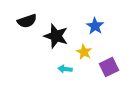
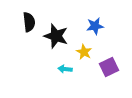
black semicircle: moved 2 px right, 1 px down; rotated 78 degrees counterclockwise
blue star: rotated 30 degrees clockwise
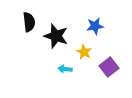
purple square: rotated 12 degrees counterclockwise
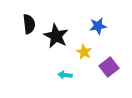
black semicircle: moved 2 px down
blue star: moved 3 px right
black star: rotated 10 degrees clockwise
cyan arrow: moved 6 px down
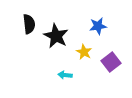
purple square: moved 2 px right, 5 px up
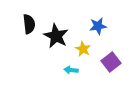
yellow star: moved 1 px left, 3 px up
cyan arrow: moved 6 px right, 5 px up
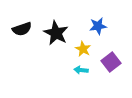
black semicircle: moved 7 px left, 5 px down; rotated 78 degrees clockwise
black star: moved 3 px up
cyan arrow: moved 10 px right
